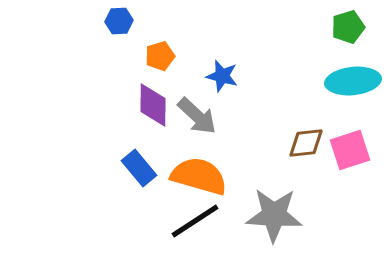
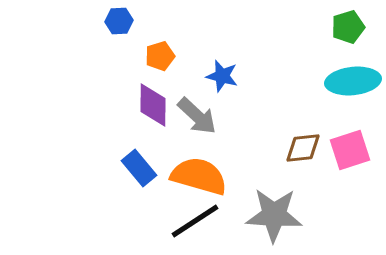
brown diamond: moved 3 px left, 5 px down
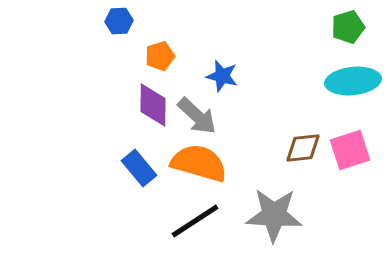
orange semicircle: moved 13 px up
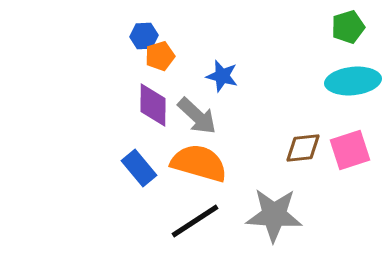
blue hexagon: moved 25 px right, 15 px down
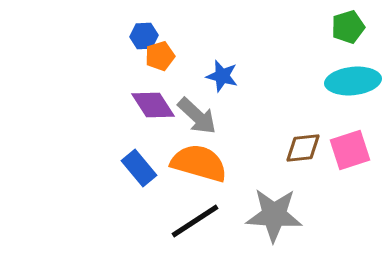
purple diamond: rotated 33 degrees counterclockwise
